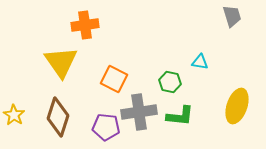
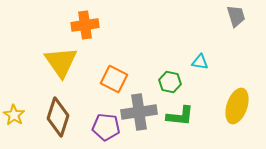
gray trapezoid: moved 4 px right
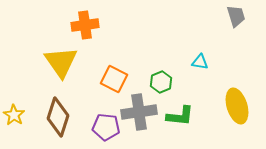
green hexagon: moved 9 px left; rotated 25 degrees clockwise
yellow ellipse: rotated 36 degrees counterclockwise
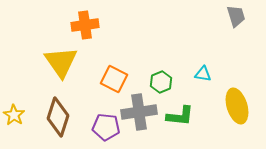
cyan triangle: moved 3 px right, 12 px down
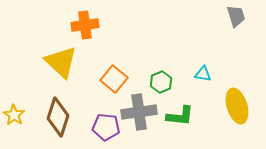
yellow triangle: rotated 12 degrees counterclockwise
orange square: rotated 12 degrees clockwise
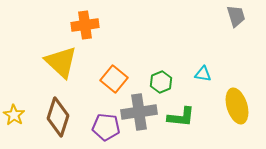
green L-shape: moved 1 px right, 1 px down
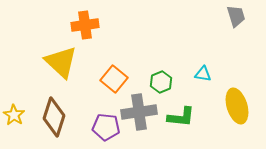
brown diamond: moved 4 px left
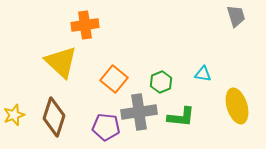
yellow star: rotated 20 degrees clockwise
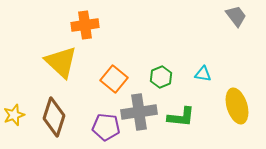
gray trapezoid: rotated 20 degrees counterclockwise
green hexagon: moved 5 px up
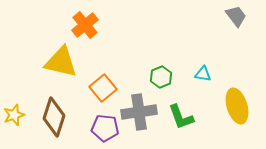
orange cross: rotated 32 degrees counterclockwise
yellow triangle: rotated 30 degrees counterclockwise
orange square: moved 11 px left, 9 px down; rotated 12 degrees clockwise
green L-shape: rotated 64 degrees clockwise
purple pentagon: moved 1 px left, 1 px down
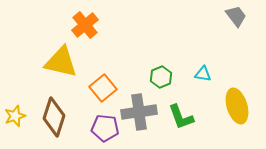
yellow star: moved 1 px right, 1 px down
